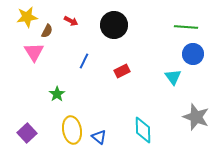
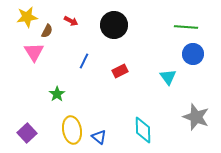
red rectangle: moved 2 px left
cyan triangle: moved 5 px left
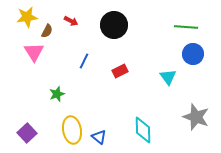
green star: rotated 14 degrees clockwise
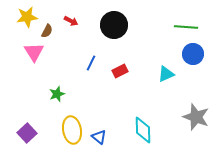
blue line: moved 7 px right, 2 px down
cyan triangle: moved 2 px left, 3 px up; rotated 42 degrees clockwise
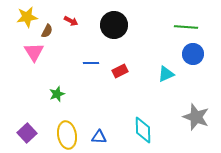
blue line: rotated 63 degrees clockwise
yellow ellipse: moved 5 px left, 5 px down
blue triangle: rotated 35 degrees counterclockwise
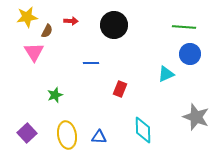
red arrow: rotated 24 degrees counterclockwise
green line: moved 2 px left
blue circle: moved 3 px left
red rectangle: moved 18 px down; rotated 42 degrees counterclockwise
green star: moved 2 px left, 1 px down
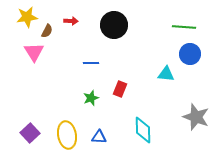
cyan triangle: rotated 30 degrees clockwise
green star: moved 36 px right, 3 px down
purple square: moved 3 px right
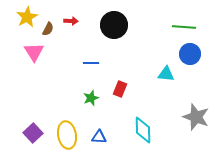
yellow star: rotated 20 degrees counterclockwise
brown semicircle: moved 1 px right, 2 px up
purple square: moved 3 px right
